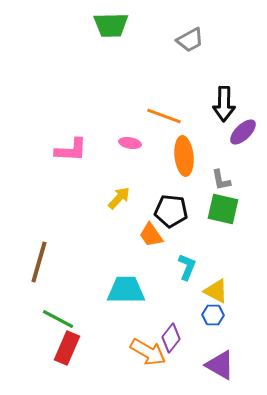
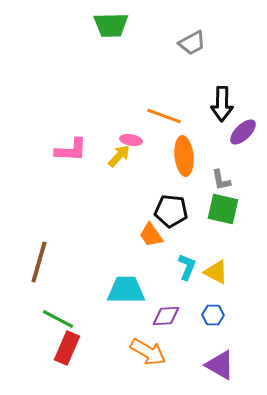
gray trapezoid: moved 2 px right, 3 px down
black arrow: moved 2 px left
pink ellipse: moved 1 px right, 3 px up
yellow arrow: moved 42 px up
yellow triangle: moved 19 px up
purple diamond: moved 5 px left, 22 px up; rotated 48 degrees clockwise
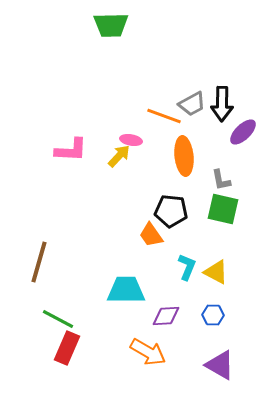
gray trapezoid: moved 61 px down
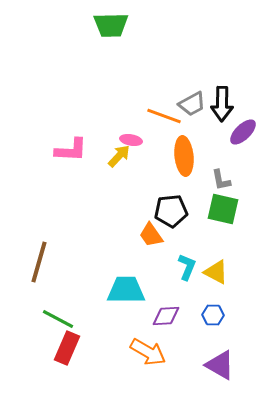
black pentagon: rotated 12 degrees counterclockwise
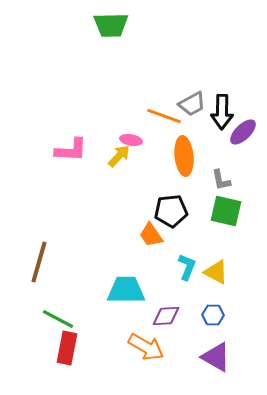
black arrow: moved 8 px down
green square: moved 3 px right, 2 px down
red rectangle: rotated 12 degrees counterclockwise
orange arrow: moved 2 px left, 5 px up
purple triangle: moved 4 px left, 8 px up
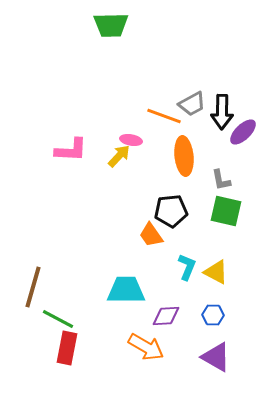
brown line: moved 6 px left, 25 px down
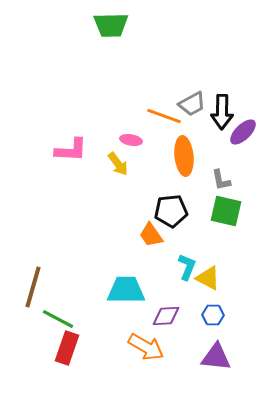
yellow arrow: moved 1 px left, 8 px down; rotated 100 degrees clockwise
yellow triangle: moved 8 px left, 6 px down
red rectangle: rotated 8 degrees clockwise
purple triangle: rotated 24 degrees counterclockwise
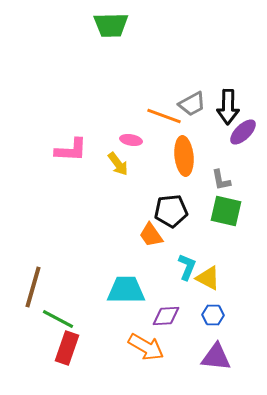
black arrow: moved 6 px right, 5 px up
